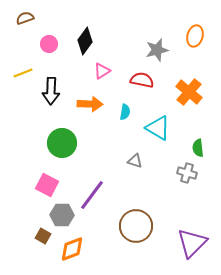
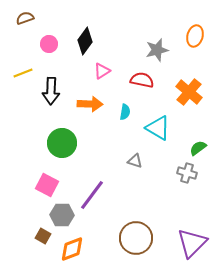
green semicircle: rotated 60 degrees clockwise
brown circle: moved 12 px down
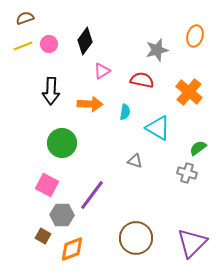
yellow line: moved 27 px up
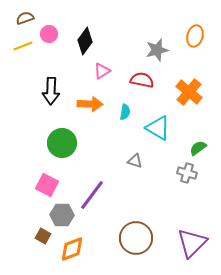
pink circle: moved 10 px up
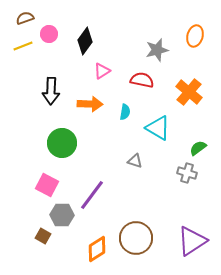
purple triangle: moved 2 px up; rotated 12 degrees clockwise
orange diamond: moved 25 px right; rotated 12 degrees counterclockwise
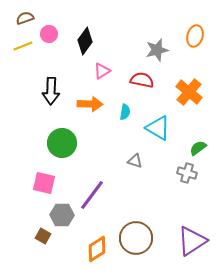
pink square: moved 3 px left, 2 px up; rotated 15 degrees counterclockwise
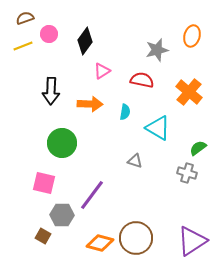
orange ellipse: moved 3 px left
orange diamond: moved 3 px right, 6 px up; rotated 48 degrees clockwise
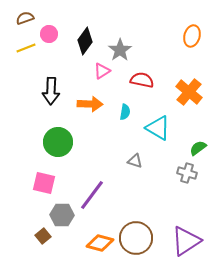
yellow line: moved 3 px right, 2 px down
gray star: moved 37 px left; rotated 20 degrees counterclockwise
green circle: moved 4 px left, 1 px up
brown square: rotated 21 degrees clockwise
purple triangle: moved 6 px left
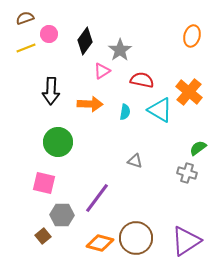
cyan triangle: moved 2 px right, 18 px up
purple line: moved 5 px right, 3 px down
